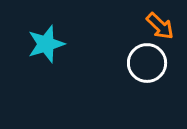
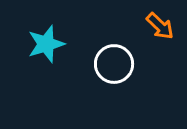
white circle: moved 33 px left, 1 px down
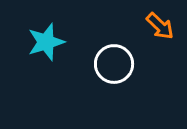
cyan star: moved 2 px up
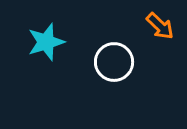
white circle: moved 2 px up
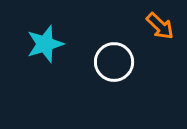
cyan star: moved 1 px left, 2 px down
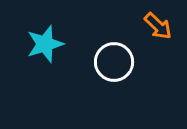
orange arrow: moved 2 px left
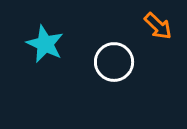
cyan star: rotated 30 degrees counterclockwise
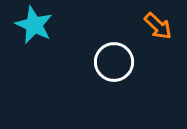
cyan star: moved 11 px left, 19 px up
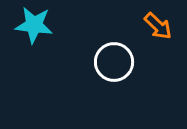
cyan star: rotated 18 degrees counterclockwise
